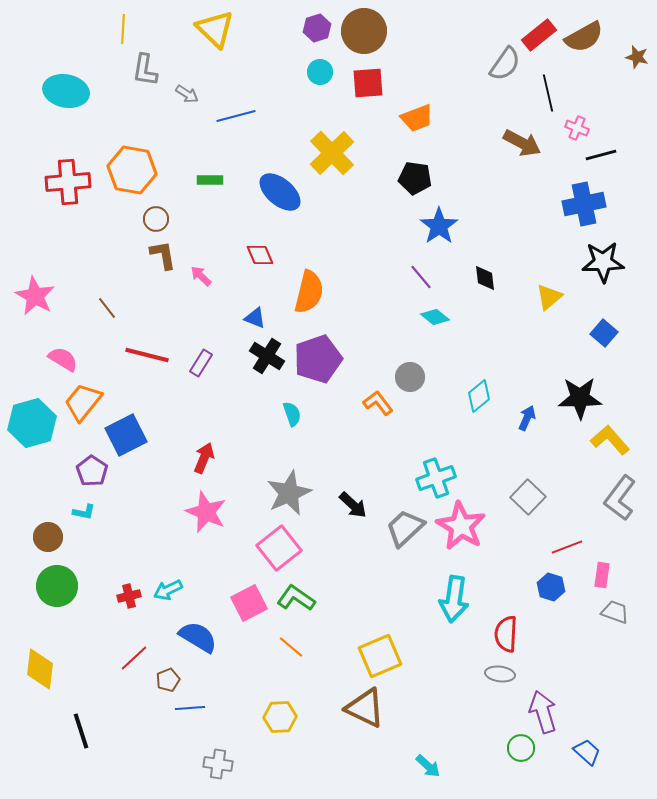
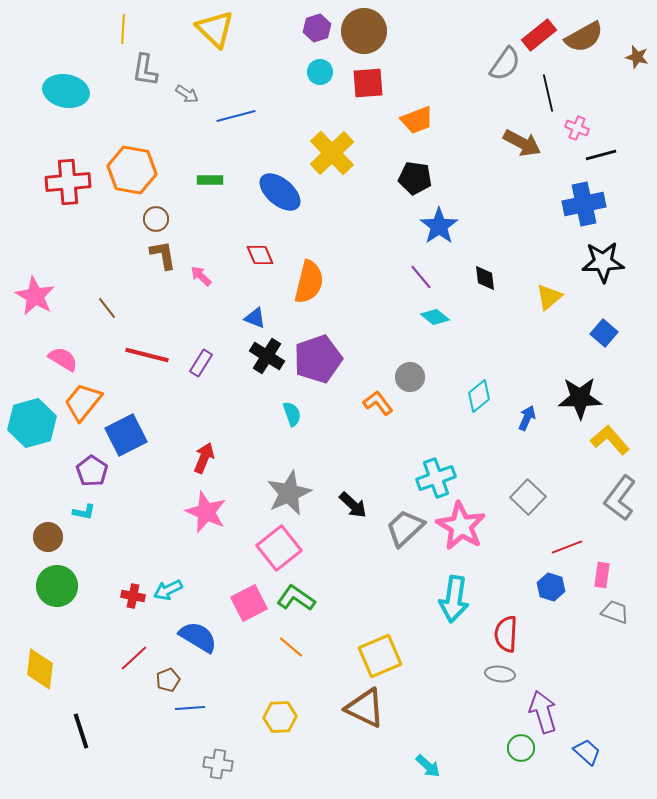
orange trapezoid at (417, 118): moved 2 px down
orange semicircle at (309, 292): moved 10 px up
red cross at (129, 596): moved 4 px right; rotated 25 degrees clockwise
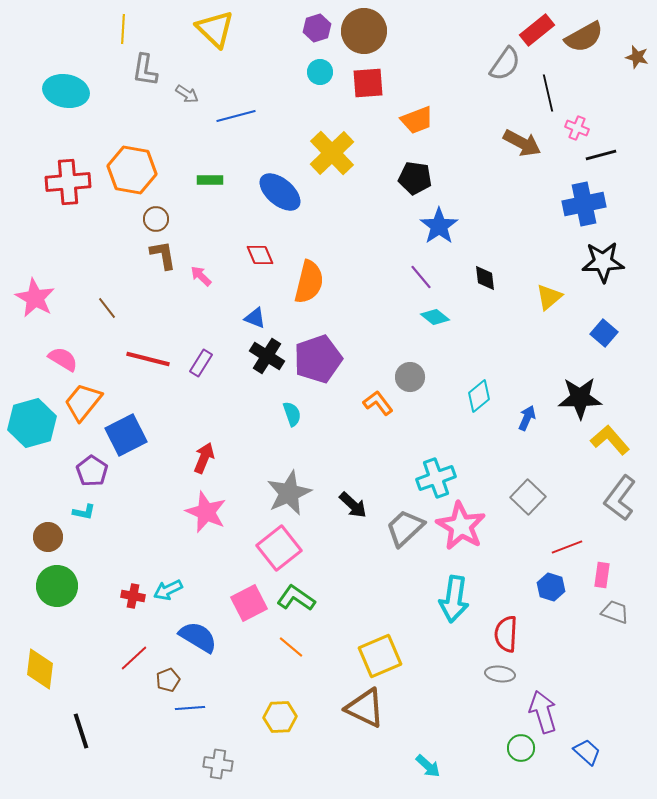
red rectangle at (539, 35): moved 2 px left, 5 px up
pink star at (35, 296): moved 2 px down
red line at (147, 355): moved 1 px right, 4 px down
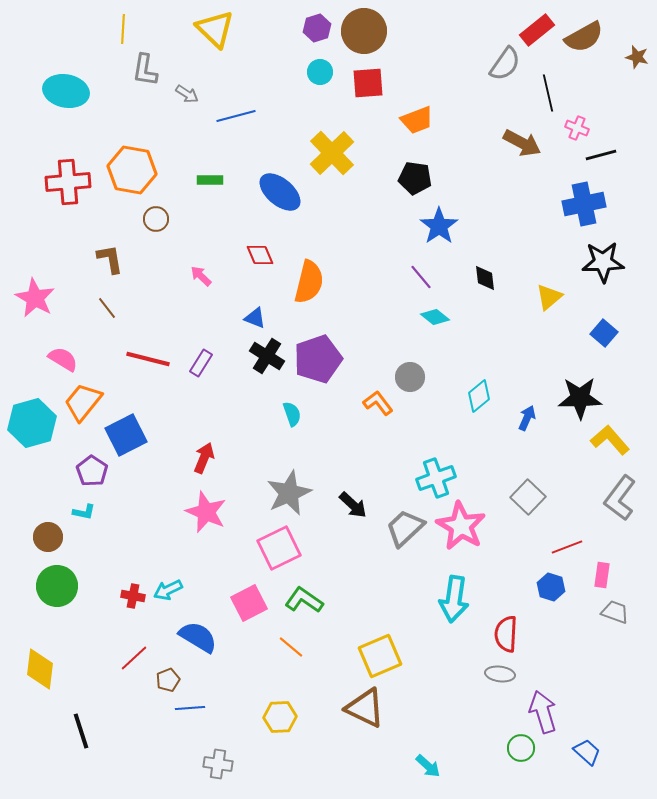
brown L-shape at (163, 255): moved 53 px left, 4 px down
pink square at (279, 548): rotated 12 degrees clockwise
green L-shape at (296, 598): moved 8 px right, 2 px down
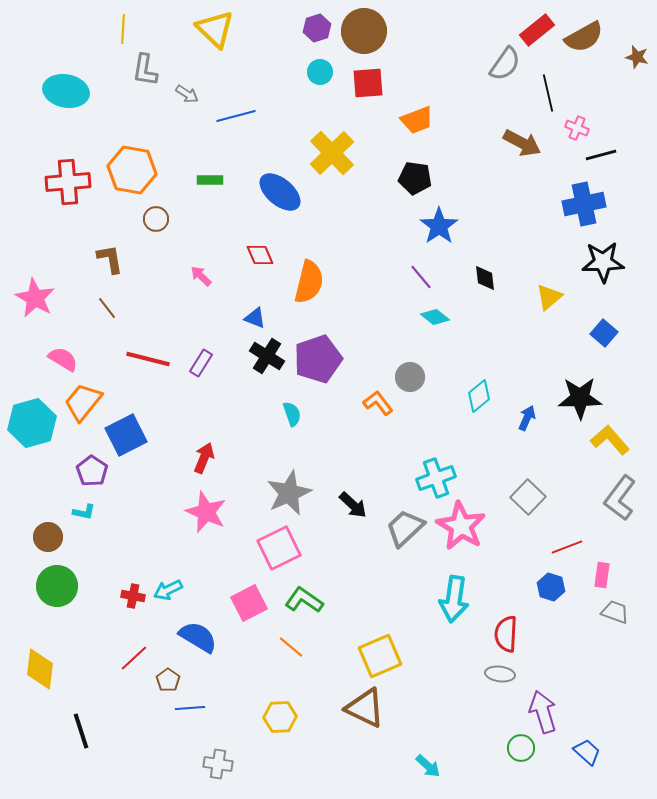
brown pentagon at (168, 680): rotated 15 degrees counterclockwise
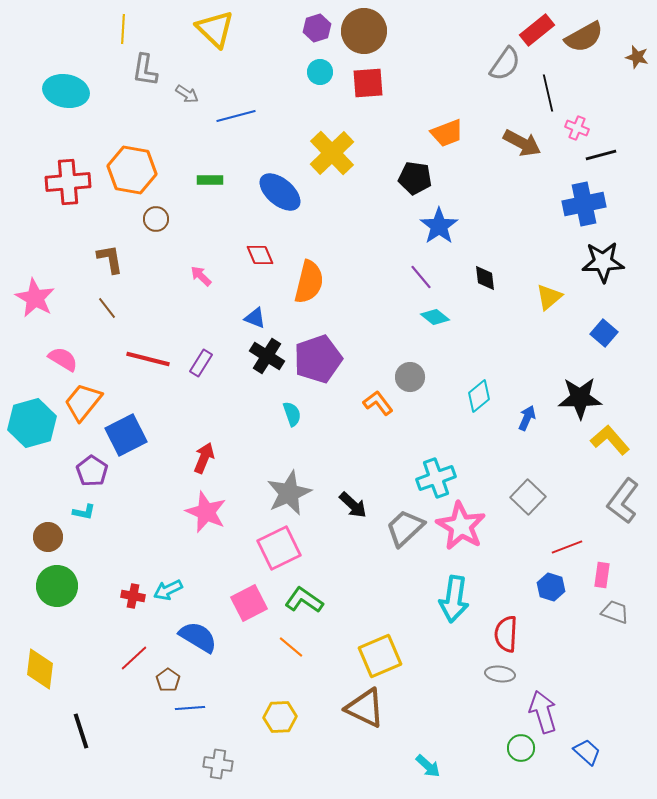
orange trapezoid at (417, 120): moved 30 px right, 13 px down
gray L-shape at (620, 498): moved 3 px right, 3 px down
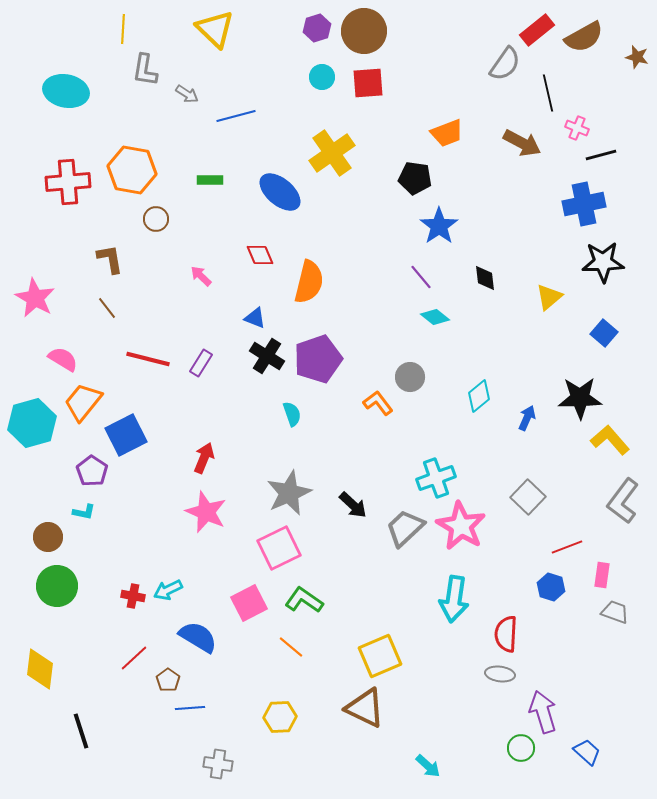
cyan circle at (320, 72): moved 2 px right, 5 px down
yellow cross at (332, 153): rotated 9 degrees clockwise
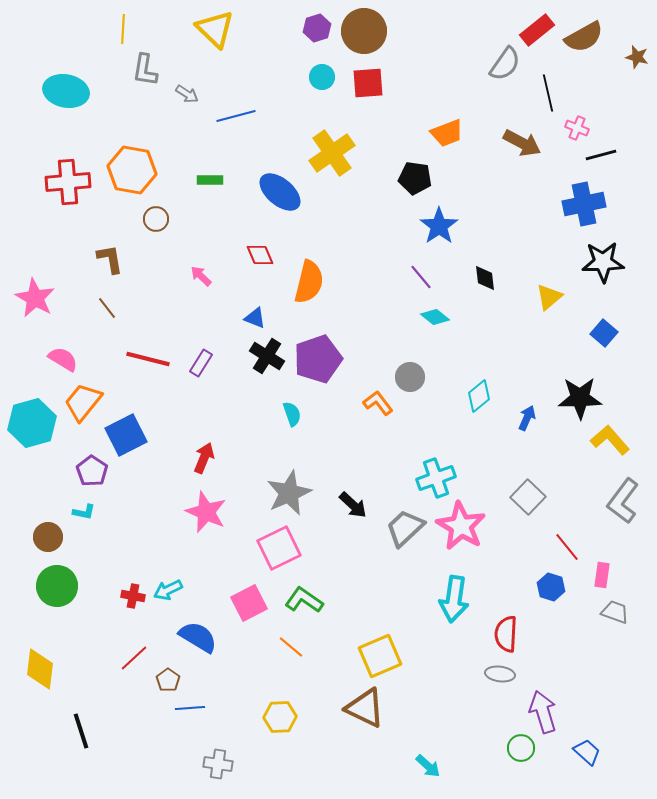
red line at (567, 547): rotated 72 degrees clockwise
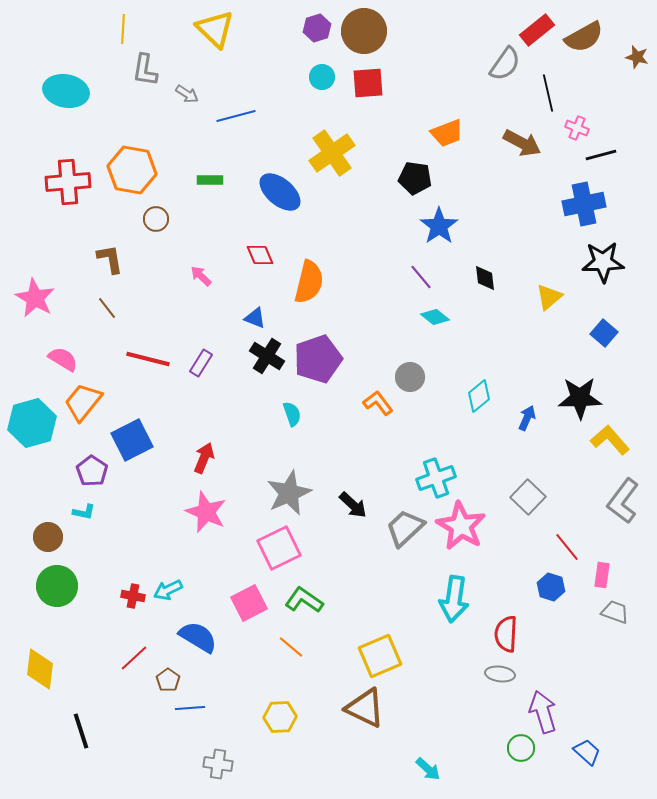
blue square at (126, 435): moved 6 px right, 5 px down
cyan arrow at (428, 766): moved 3 px down
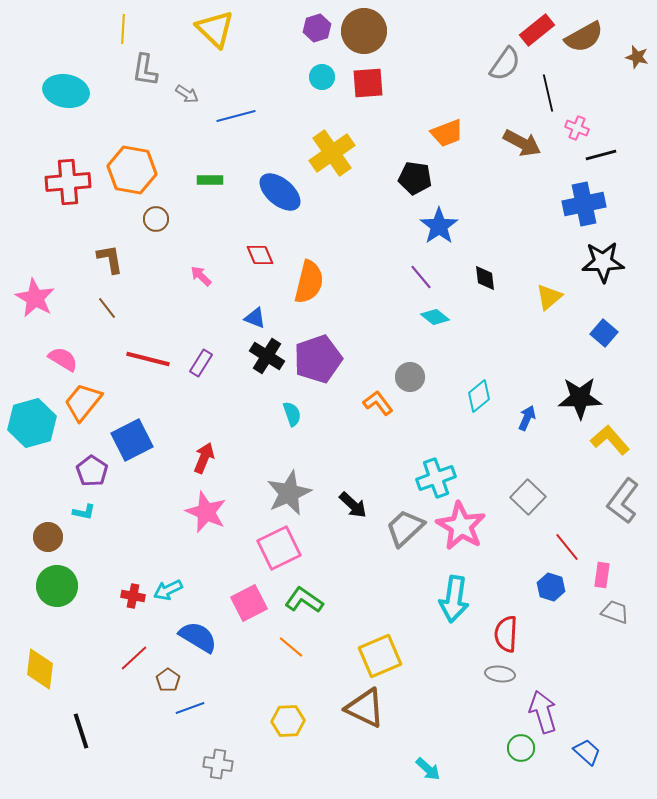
blue line at (190, 708): rotated 16 degrees counterclockwise
yellow hexagon at (280, 717): moved 8 px right, 4 px down
